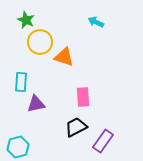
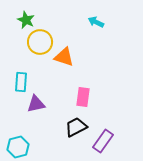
pink rectangle: rotated 12 degrees clockwise
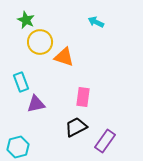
cyan rectangle: rotated 24 degrees counterclockwise
purple rectangle: moved 2 px right
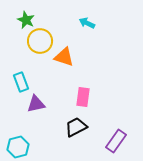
cyan arrow: moved 9 px left, 1 px down
yellow circle: moved 1 px up
purple rectangle: moved 11 px right
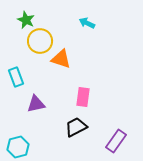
orange triangle: moved 3 px left, 2 px down
cyan rectangle: moved 5 px left, 5 px up
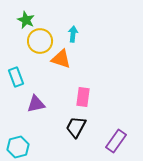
cyan arrow: moved 14 px left, 11 px down; rotated 70 degrees clockwise
black trapezoid: rotated 35 degrees counterclockwise
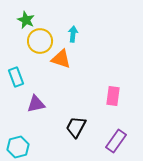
pink rectangle: moved 30 px right, 1 px up
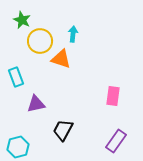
green star: moved 4 px left
black trapezoid: moved 13 px left, 3 px down
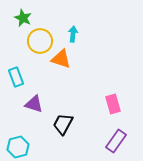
green star: moved 1 px right, 2 px up
pink rectangle: moved 8 px down; rotated 24 degrees counterclockwise
purple triangle: moved 2 px left; rotated 30 degrees clockwise
black trapezoid: moved 6 px up
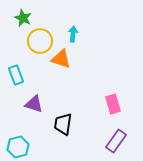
cyan rectangle: moved 2 px up
black trapezoid: rotated 20 degrees counterclockwise
